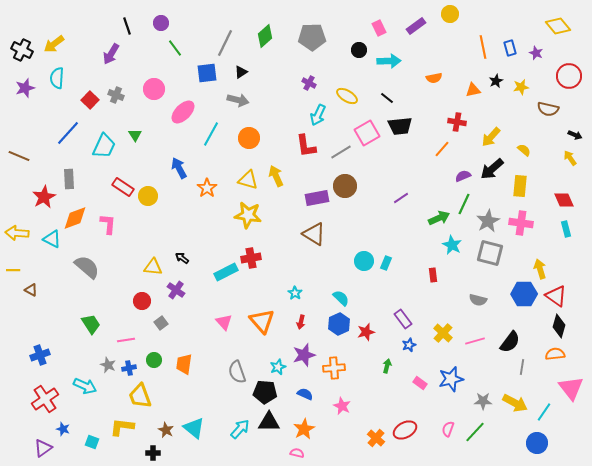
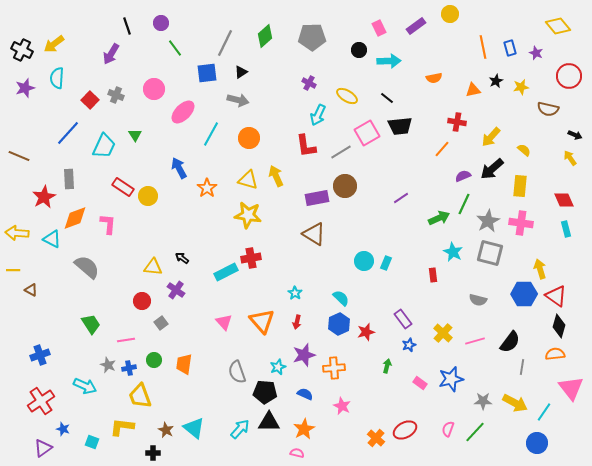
cyan star at (452, 245): moved 1 px right, 7 px down
red arrow at (301, 322): moved 4 px left
red cross at (45, 399): moved 4 px left, 2 px down
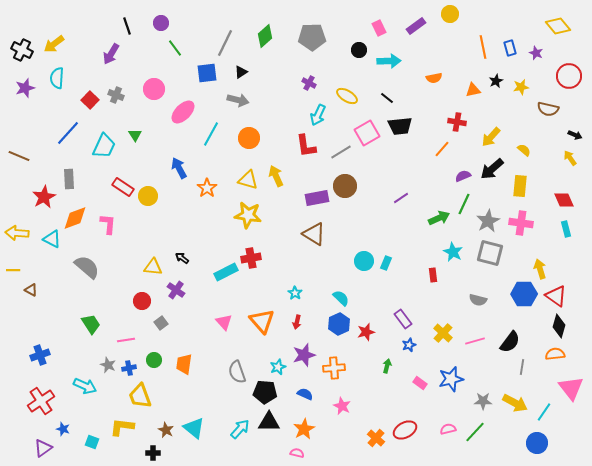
pink semicircle at (448, 429): rotated 56 degrees clockwise
